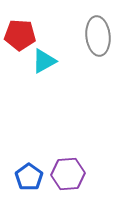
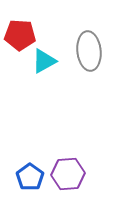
gray ellipse: moved 9 px left, 15 px down
blue pentagon: moved 1 px right
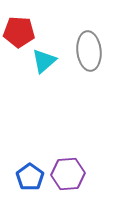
red pentagon: moved 1 px left, 3 px up
cyan triangle: rotated 12 degrees counterclockwise
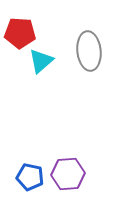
red pentagon: moved 1 px right, 1 px down
cyan triangle: moved 3 px left
blue pentagon: rotated 24 degrees counterclockwise
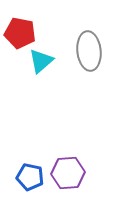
red pentagon: rotated 8 degrees clockwise
purple hexagon: moved 1 px up
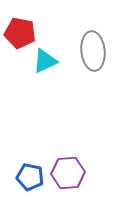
gray ellipse: moved 4 px right
cyan triangle: moved 4 px right; rotated 16 degrees clockwise
